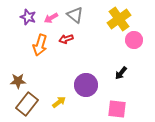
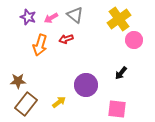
brown rectangle: moved 1 px left
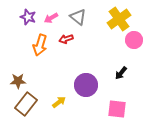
gray triangle: moved 3 px right, 2 px down
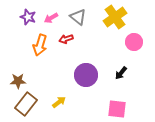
yellow cross: moved 4 px left, 2 px up
pink circle: moved 2 px down
purple circle: moved 10 px up
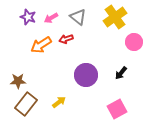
orange arrow: moved 1 px right; rotated 40 degrees clockwise
pink square: rotated 36 degrees counterclockwise
